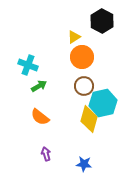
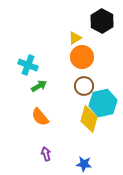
yellow triangle: moved 1 px right, 1 px down
orange semicircle: rotated 12 degrees clockwise
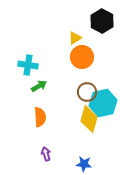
cyan cross: rotated 12 degrees counterclockwise
brown circle: moved 3 px right, 6 px down
orange semicircle: rotated 144 degrees counterclockwise
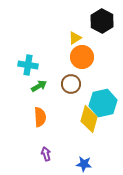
brown circle: moved 16 px left, 8 px up
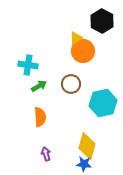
yellow triangle: moved 1 px right
orange circle: moved 1 px right, 6 px up
yellow diamond: moved 2 px left, 27 px down
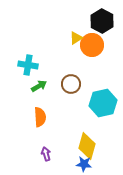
orange circle: moved 9 px right, 6 px up
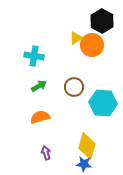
cyan cross: moved 6 px right, 9 px up
brown circle: moved 3 px right, 3 px down
cyan hexagon: rotated 16 degrees clockwise
orange semicircle: rotated 102 degrees counterclockwise
purple arrow: moved 1 px up
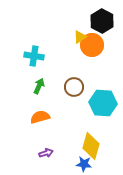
yellow triangle: moved 4 px right, 1 px up
green arrow: rotated 35 degrees counterclockwise
yellow diamond: moved 4 px right
purple arrow: rotated 88 degrees clockwise
